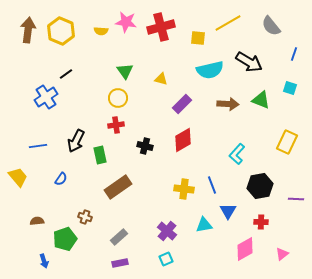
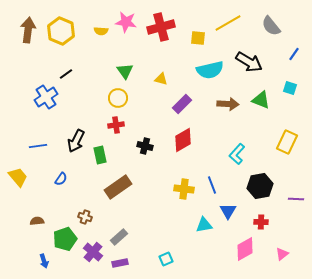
blue line at (294, 54): rotated 16 degrees clockwise
purple cross at (167, 231): moved 74 px left, 21 px down
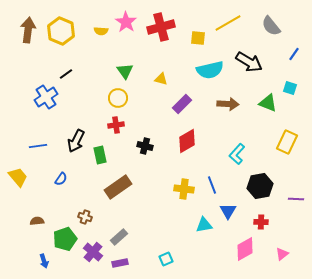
pink star at (126, 22): rotated 25 degrees clockwise
green triangle at (261, 100): moved 7 px right, 3 px down
red diamond at (183, 140): moved 4 px right, 1 px down
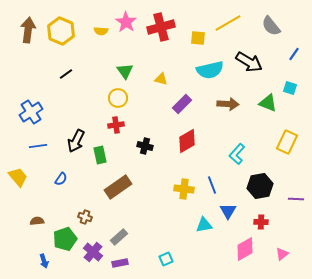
blue cross at (46, 97): moved 15 px left, 15 px down
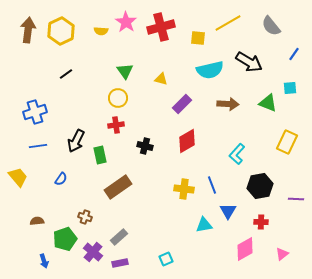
yellow hexagon at (61, 31): rotated 12 degrees clockwise
cyan square at (290, 88): rotated 24 degrees counterclockwise
blue cross at (31, 112): moved 4 px right; rotated 15 degrees clockwise
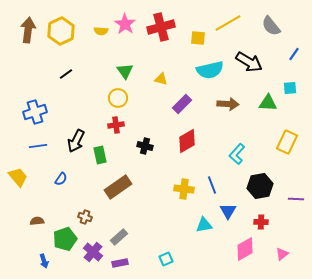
pink star at (126, 22): moved 1 px left, 2 px down
green triangle at (268, 103): rotated 18 degrees counterclockwise
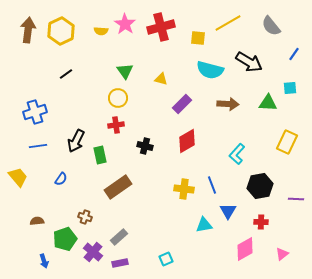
cyan semicircle at (210, 70): rotated 28 degrees clockwise
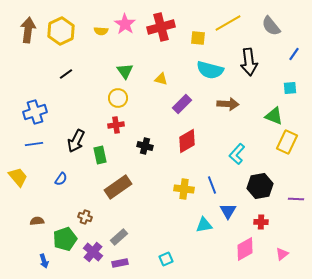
black arrow at (249, 62): rotated 52 degrees clockwise
green triangle at (268, 103): moved 6 px right, 13 px down; rotated 18 degrees clockwise
blue line at (38, 146): moved 4 px left, 2 px up
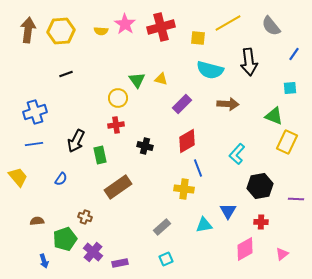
yellow hexagon at (61, 31): rotated 20 degrees clockwise
green triangle at (125, 71): moved 12 px right, 9 px down
black line at (66, 74): rotated 16 degrees clockwise
blue line at (212, 185): moved 14 px left, 17 px up
gray rectangle at (119, 237): moved 43 px right, 10 px up
